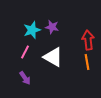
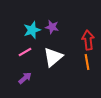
pink line: rotated 32 degrees clockwise
white triangle: rotated 50 degrees clockwise
purple arrow: rotated 96 degrees counterclockwise
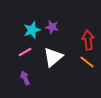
orange line: rotated 42 degrees counterclockwise
purple arrow: rotated 72 degrees counterclockwise
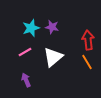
cyan star: moved 1 px left, 2 px up
orange line: rotated 21 degrees clockwise
purple arrow: moved 1 px right, 2 px down
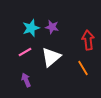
white triangle: moved 2 px left
orange line: moved 4 px left, 6 px down
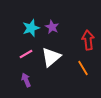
purple star: rotated 16 degrees clockwise
pink line: moved 1 px right, 2 px down
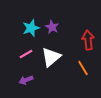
purple arrow: rotated 88 degrees counterclockwise
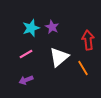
white triangle: moved 8 px right
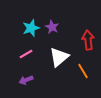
orange line: moved 3 px down
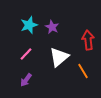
cyan star: moved 2 px left, 3 px up
pink line: rotated 16 degrees counterclockwise
purple arrow: rotated 32 degrees counterclockwise
